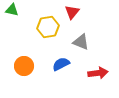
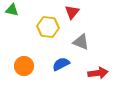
yellow hexagon: rotated 15 degrees clockwise
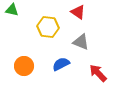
red triangle: moved 6 px right; rotated 35 degrees counterclockwise
red arrow: rotated 126 degrees counterclockwise
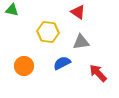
yellow hexagon: moved 5 px down
gray triangle: rotated 30 degrees counterclockwise
blue semicircle: moved 1 px right, 1 px up
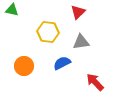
red triangle: rotated 42 degrees clockwise
red arrow: moved 3 px left, 9 px down
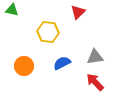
gray triangle: moved 14 px right, 15 px down
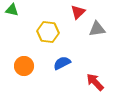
gray triangle: moved 2 px right, 28 px up
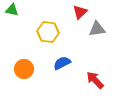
red triangle: moved 2 px right
orange circle: moved 3 px down
red arrow: moved 2 px up
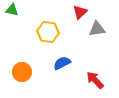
orange circle: moved 2 px left, 3 px down
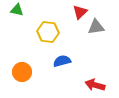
green triangle: moved 5 px right
gray triangle: moved 1 px left, 2 px up
blue semicircle: moved 2 px up; rotated 12 degrees clockwise
red arrow: moved 5 px down; rotated 30 degrees counterclockwise
